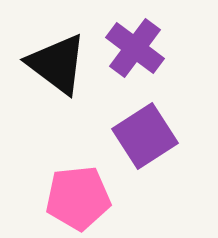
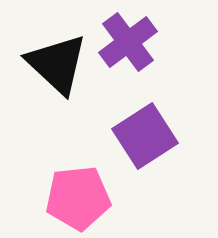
purple cross: moved 7 px left, 6 px up; rotated 16 degrees clockwise
black triangle: rotated 6 degrees clockwise
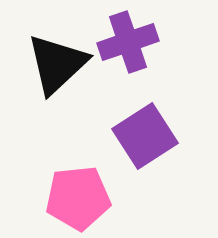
purple cross: rotated 18 degrees clockwise
black triangle: rotated 34 degrees clockwise
